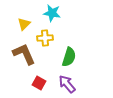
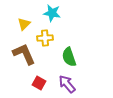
green semicircle: rotated 144 degrees clockwise
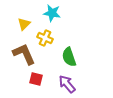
yellow cross: rotated 28 degrees clockwise
red square: moved 3 px left, 4 px up; rotated 16 degrees counterclockwise
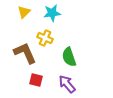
cyan star: rotated 18 degrees counterclockwise
yellow triangle: moved 12 px up
brown L-shape: moved 1 px right, 1 px up
red square: moved 1 px down
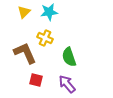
cyan star: moved 3 px left, 1 px up
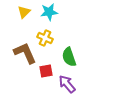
red square: moved 10 px right, 9 px up; rotated 24 degrees counterclockwise
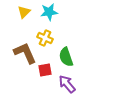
green semicircle: moved 3 px left
red square: moved 1 px left, 1 px up
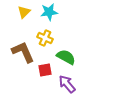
brown L-shape: moved 2 px left, 1 px up
green semicircle: rotated 138 degrees clockwise
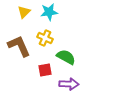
brown L-shape: moved 4 px left, 6 px up
purple arrow: moved 2 px right; rotated 132 degrees clockwise
